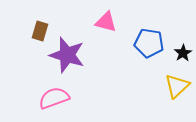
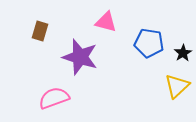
purple star: moved 13 px right, 2 px down
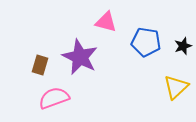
brown rectangle: moved 34 px down
blue pentagon: moved 3 px left, 1 px up
black star: moved 7 px up; rotated 12 degrees clockwise
purple star: rotated 9 degrees clockwise
yellow triangle: moved 1 px left, 1 px down
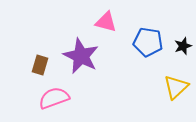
blue pentagon: moved 2 px right
purple star: moved 1 px right, 1 px up
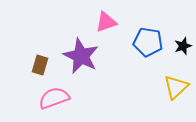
pink triangle: rotated 35 degrees counterclockwise
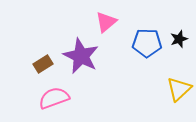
pink triangle: rotated 20 degrees counterclockwise
blue pentagon: moved 1 px left, 1 px down; rotated 8 degrees counterclockwise
black star: moved 4 px left, 7 px up
brown rectangle: moved 3 px right, 1 px up; rotated 42 degrees clockwise
yellow triangle: moved 3 px right, 2 px down
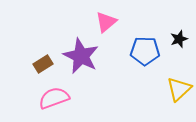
blue pentagon: moved 2 px left, 8 px down
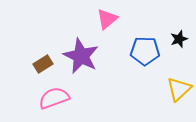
pink triangle: moved 1 px right, 3 px up
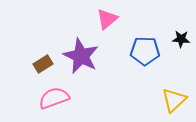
black star: moved 2 px right; rotated 24 degrees clockwise
yellow triangle: moved 5 px left, 11 px down
